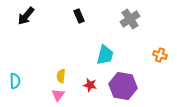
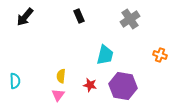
black arrow: moved 1 px left, 1 px down
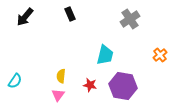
black rectangle: moved 9 px left, 2 px up
orange cross: rotated 32 degrees clockwise
cyan semicircle: rotated 35 degrees clockwise
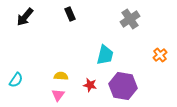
yellow semicircle: rotated 88 degrees clockwise
cyan semicircle: moved 1 px right, 1 px up
